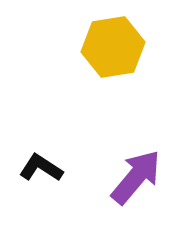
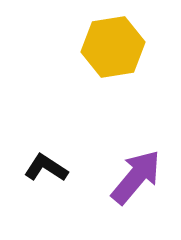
black L-shape: moved 5 px right
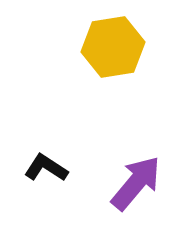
purple arrow: moved 6 px down
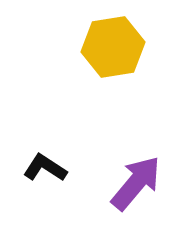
black L-shape: moved 1 px left
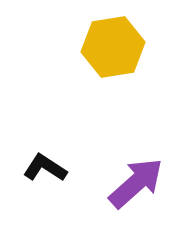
purple arrow: rotated 8 degrees clockwise
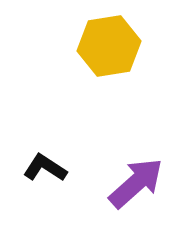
yellow hexagon: moved 4 px left, 1 px up
